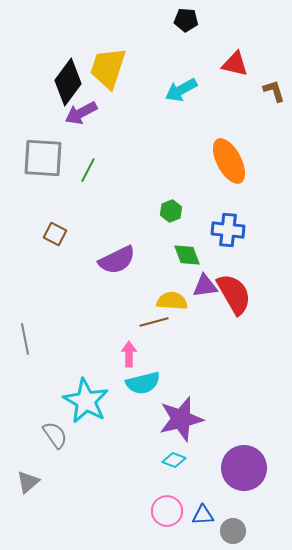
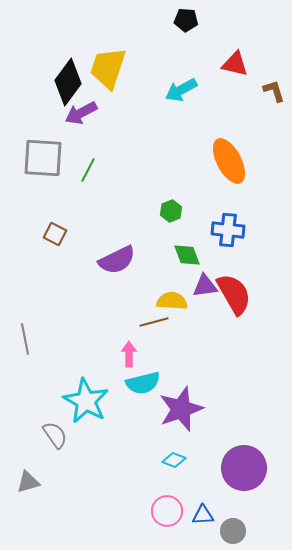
purple star: moved 10 px up; rotated 6 degrees counterclockwise
gray triangle: rotated 25 degrees clockwise
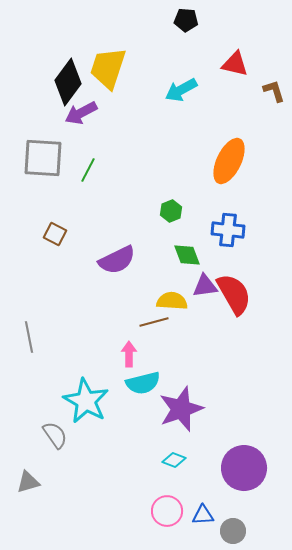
orange ellipse: rotated 54 degrees clockwise
gray line: moved 4 px right, 2 px up
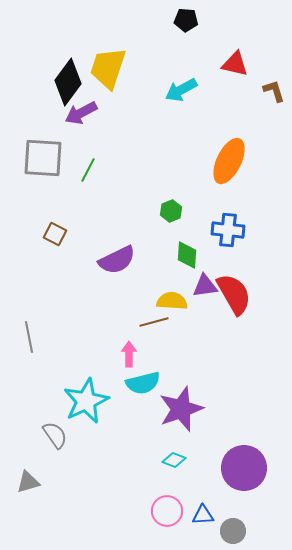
green diamond: rotated 24 degrees clockwise
cyan star: rotated 18 degrees clockwise
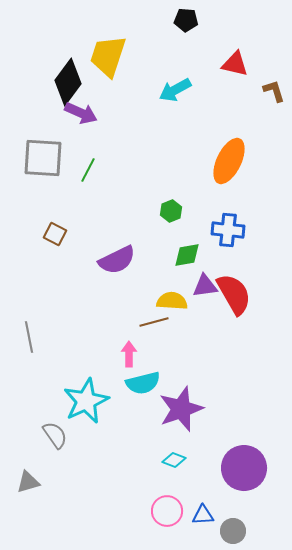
yellow trapezoid: moved 12 px up
cyan arrow: moved 6 px left
purple arrow: rotated 128 degrees counterclockwise
green diamond: rotated 76 degrees clockwise
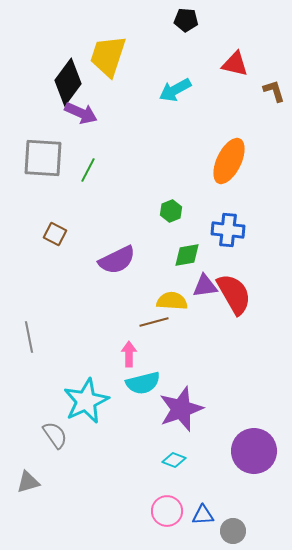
purple circle: moved 10 px right, 17 px up
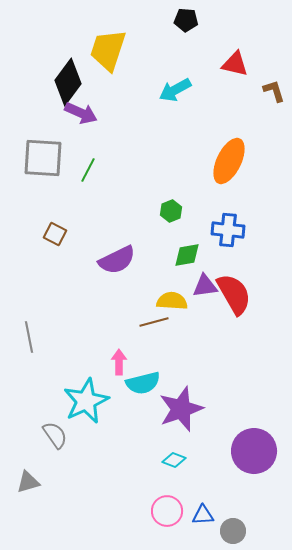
yellow trapezoid: moved 6 px up
pink arrow: moved 10 px left, 8 px down
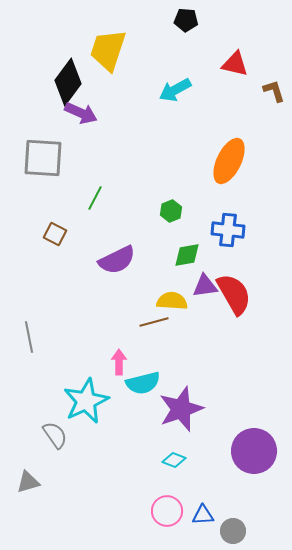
green line: moved 7 px right, 28 px down
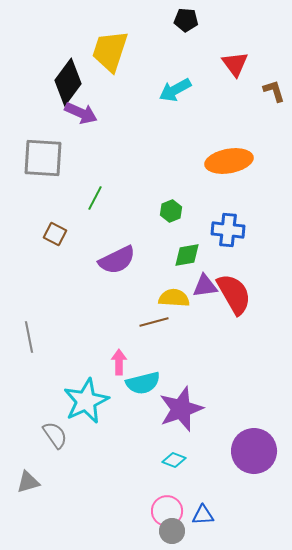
yellow trapezoid: moved 2 px right, 1 px down
red triangle: rotated 40 degrees clockwise
orange ellipse: rotated 54 degrees clockwise
yellow semicircle: moved 2 px right, 3 px up
gray circle: moved 61 px left
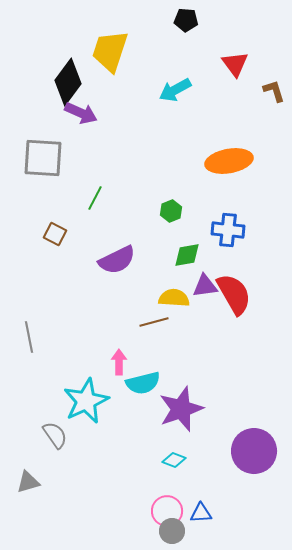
blue triangle: moved 2 px left, 2 px up
